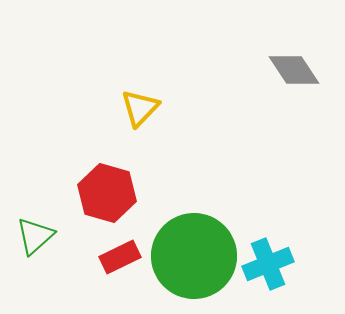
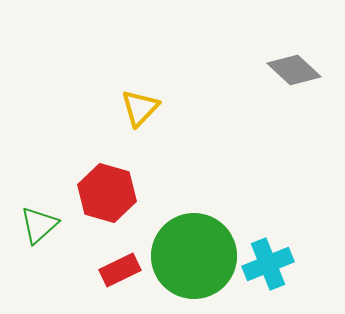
gray diamond: rotated 14 degrees counterclockwise
green triangle: moved 4 px right, 11 px up
red rectangle: moved 13 px down
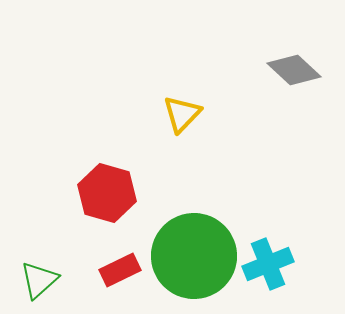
yellow triangle: moved 42 px right, 6 px down
green triangle: moved 55 px down
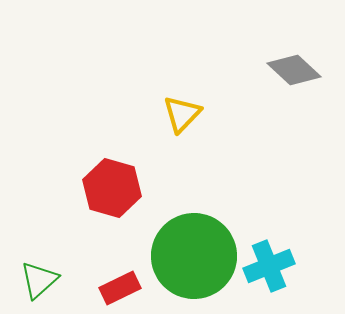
red hexagon: moved 5 px right, 5 px up
cyan cross: moved 1 px right, 2 px down
red rectangle: moved 18 px down
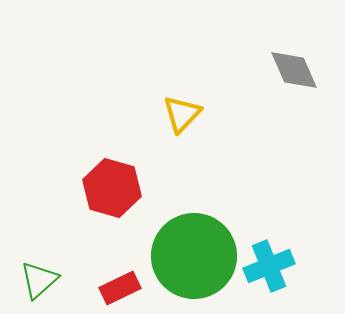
gray diamond: rotated 24 degrees clockwise
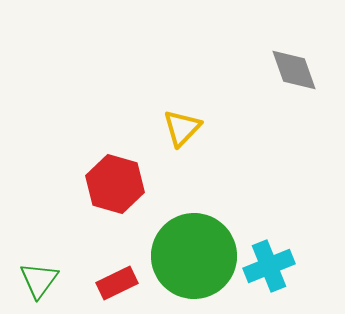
gray diamond: rotated 4 degrees clockwise
yellow triangle: moved 14 px down
red hexagon: moved 3 px right, 4 px up
green triangle: rotated 12 degrees counterclockwise
red rectangle: moved 3 px left, 5 px up
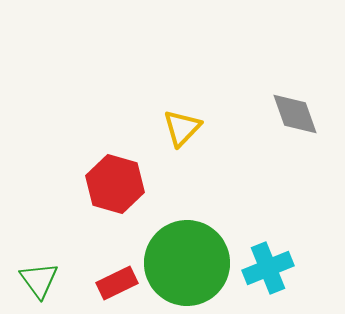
gray diamond: moved 1 px right, 44 px down
green circle: moved 7 px left, 7 px down
cyan cross: moved 1 px left, 2 px down
green triangle: rotated 12 degrees counterclockwise
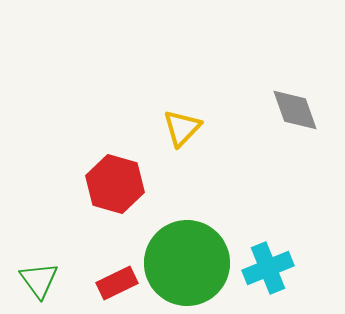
gray diamond: moved 4 px up
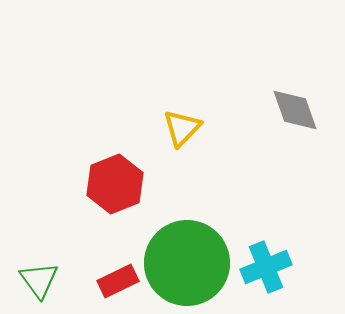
red hexagon: rotated 22 degrees clockwise
cyan cross: moved 2 px left, 1 px up
red rectangle: moved 1 px right, 2 px up
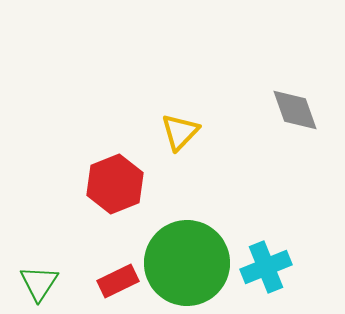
yellow triangle: moved 2 px left, 4 px down
green triangle: moved 3 px down; rotated 9 degrees clockwise
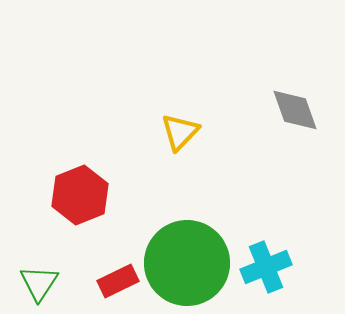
red hexagon: moved 35 px left, 11 px down
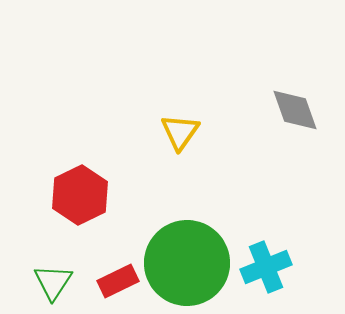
yellow triangle: rotated 9 degrees counterclockwise
red hexagon: rotated 4 degrees counterclockwise
green triangle: moved 14 px right, 1 px up
